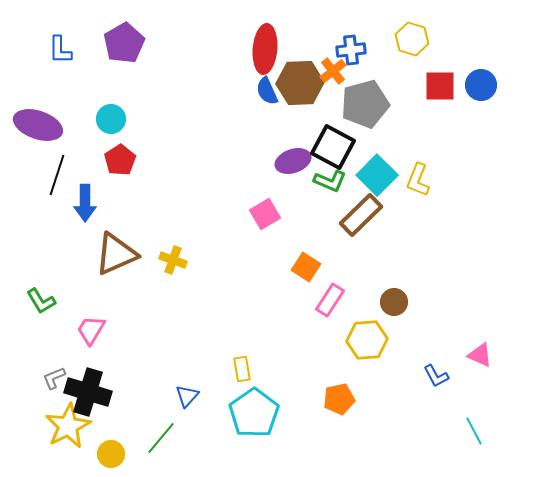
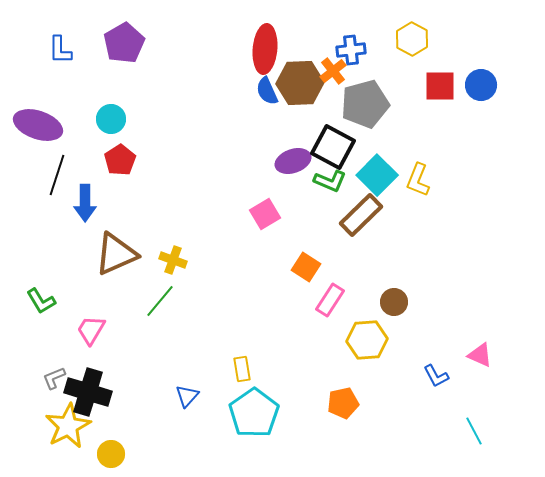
yellow hexagon at (412, 39): rotated 12 degrees clockwise
orange pentagon at (339, 399): moved 4 px right, 4 px down
green line at (161, 438): moved 1 px left, 137 px up
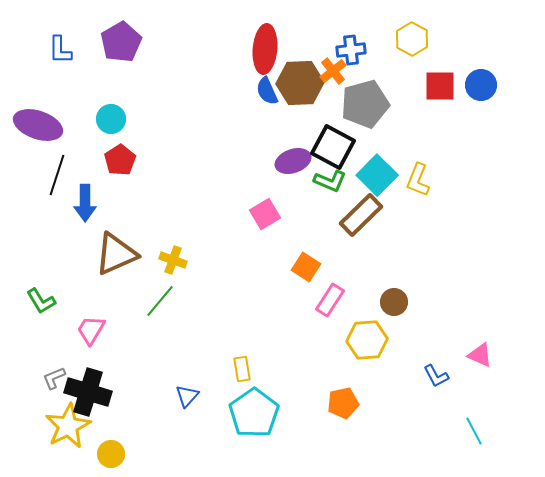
purple pentagon at (124, 43): moved 3 px left, 1 px up
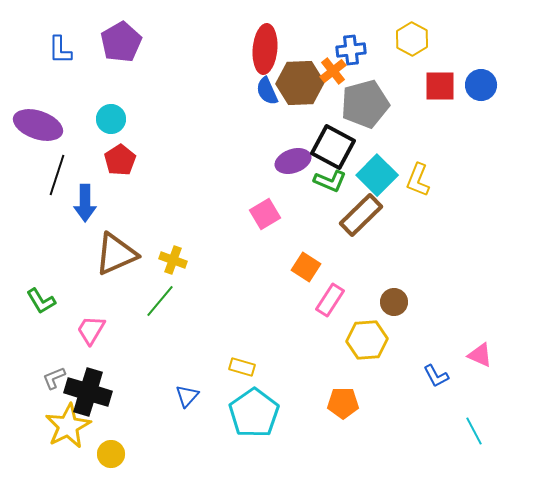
yellow rectangle at (242, 369): moved 2 px up; rotated 65 degrees counterclockwise
orange pentagon at (343, 403): rotated 12 degrees clockwise
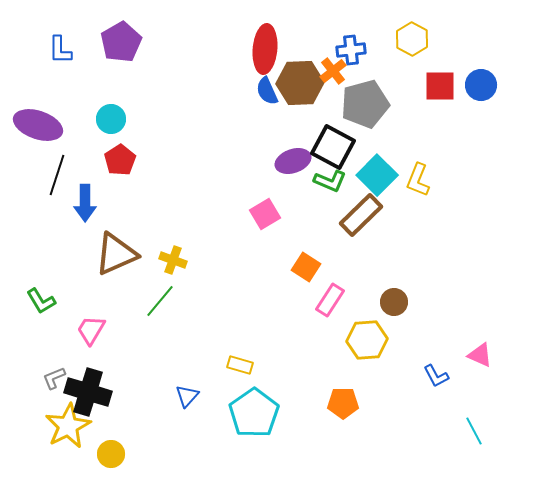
yellow rectangle at (242, 367): moved 2 px left, 2 px up
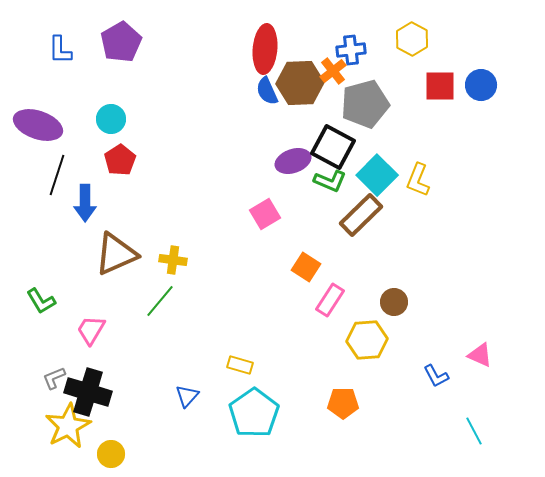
yellow cross at (173, 260): rotated 12 degrees counterclockwise
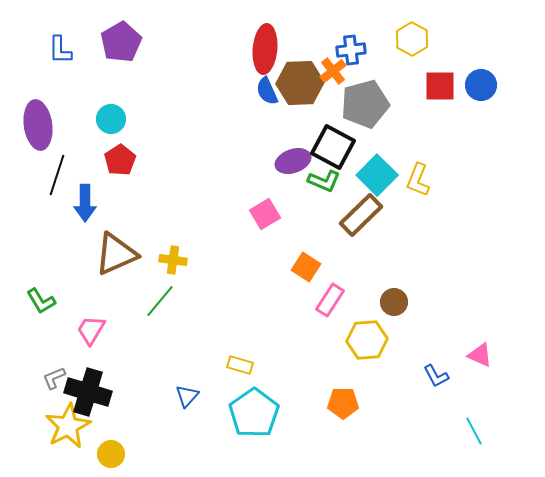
purple ellipse at (38, 125): rotated 63 degrees clockwise
green L-shape at (330, 181): moved 6 px left
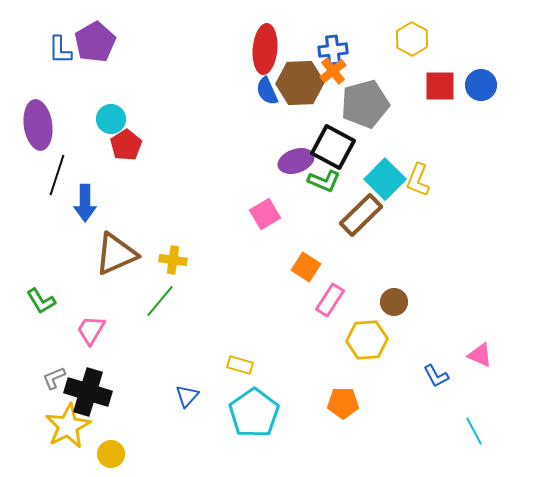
purple pentagon at (121, 42): moved 26 px left
blue cross at (351, 50): moved 18 px left
red pentagon at (120, 160): moved 6 px right, 15 px up
purple ellipse at (293, 161): moved 3 px right
cyan square at (377, 175): moved 8 px right, 4 px down
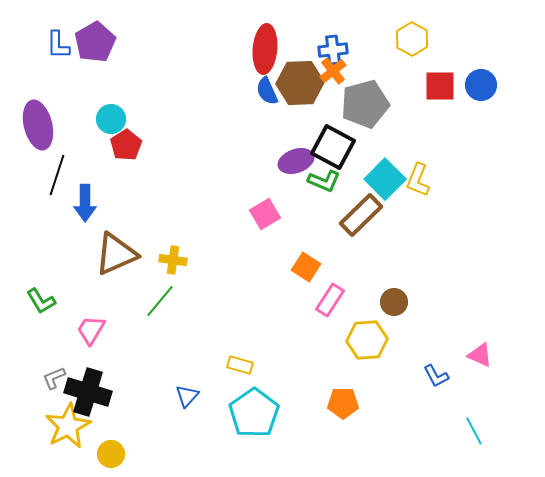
blue L-shape at (60, 50): moved 2 px left, 5 px up
purple ellipse at (38, 125): rotated 6 degrees counterclockwise
